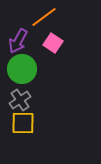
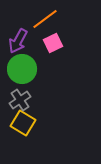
orange line: moved 1 px right, 2 px down
pink square: rotated 30 degrees clockwise
yellow square: rotated 30 degrees clockwise
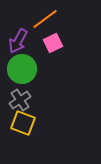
yellow square: rotated 10 degrees counterclockwise
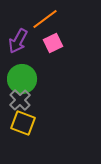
green circle: moved 10 px down
gray cross: rotated 10 degrees counterclockwise
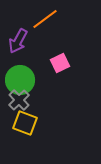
pink square: moved 7 px right, 20 px down
green circle: moved 2 px left, 1 px down
gray cross: moved 1 px left
yellow square: moved 2 px right
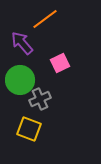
purple arrow: moved 4 px right, 2 px down; rotated 110 degrees clockwise
gray cross: moved 21 px right, 1 px up; rotated 20 degrees clockwise
yellow square: moved 4 px right, 6 px down
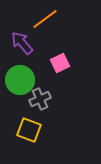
yellow square: moved 1 px down
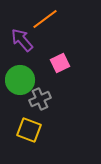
purple arrow: moved 3 px up
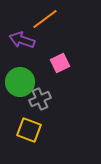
purple arrow: rotated 30 degrees counterclockwise
green circle: moved 2 px down
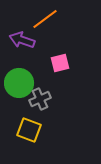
pink square: rotated 12 degrees clockwise
green circle: moved 1 px left, 1 px down
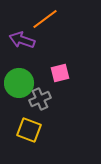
pink square: moved 10 px down
